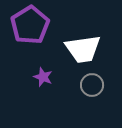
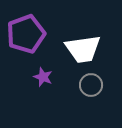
purple pentagon: moved 4 px left, 9 px down; rotated 12 degrees clockwise
gray circle: moved 1 px left
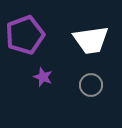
purple pentagon: moved 1 px left, 1 px down
white trapezoid: moved 8 px right, 9 px up
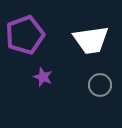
gray circle: moved 9 px right
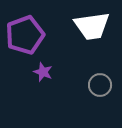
white trapezoid: moved 1 px right, 14 px up
purple star: moved 5 px up
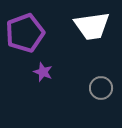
purple pentagon: moved 2 px up
gray circle: moved 1 px right, 3 px down
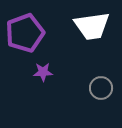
purple star: rotated 24 degrees counterclockwise
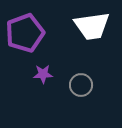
purple star: moved 2 px down
gray circle: moved 20 px left, 3 px up
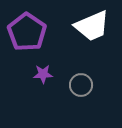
white trapezoid: rotated 15 degrees counterclockwise
purple pentagon: moved 2 px right, 1 px up; rotated 18 degrees counterclockwise
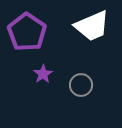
purple star: rotated 30 degrees counterclockwise
